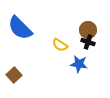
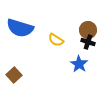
blue semicircle: rotated 28 degrees counterclockwise
yellow semicircle: moved 4 px left, 5 px up
blue star: rotated 24 degrees clockwise
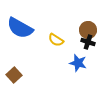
blue semicircle: rotated 12 degrees clockwise
blue star: moved 1 px left, 1 px up; rotated 18 degrees counterclockwise
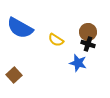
brown circle: moved 2 px down
black cross: moved 2 px down
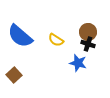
blue semicircle: moved 8 px down; rotated 12 degrees clockwise
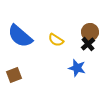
brown circle: moved 2 px right
black cross: rotated 32 degrees clockwise
blue star: moved 1 px left, 5 px down
brown square: rotated 21 degrees clockwise
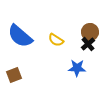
blue star: rotated 12 degrees counterclockwise
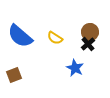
yellow semicircle: moved 1 px left, 2 px up
blue star: moved 2 px left; rotated 24 degrees clockwise
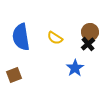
blue semicircle: moved 1 px right, 1 px down; rotated 40 degrees clockwise
blue star: rotated 12 degrees clockwise
